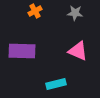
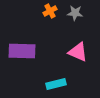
orange cross: moved 15 px right
pink triangle: moved 1 px down
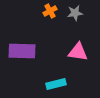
gray star: rotated 14 degrees counterclockwise
pink triangle: rotated 15 degrees counterclockwise
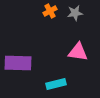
purple rectangle: moved 4 px left, 12 px down
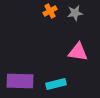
purple rectangle: moved 2 px right, 18 px down
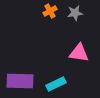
pink triangle: moved 1 px right, 1 px down
cyan rectangle: rotated 12 degrees counterclockwise
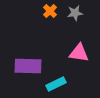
orange cross: rotated 16 degrees counterclockwise
purple rectangle: moved 8 px right, 15 px up
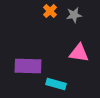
gray star: moved 1 px left, 2 px down
cyan rectangle: rotated 42 degrees clockwise
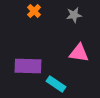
orange cross: moved 16 px left
cyan rectangle: rotated 18 degrees clockwise
